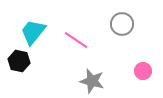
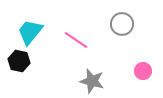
cyan trapezoid: moved 3 px left
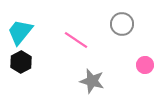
cyan trapezoid: moved 10 px left
black hexagon: moved 2 px right, 1 px down; rotated 20 degrees clockwise
pink circle: moved 2 px right, 6 px up
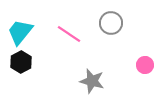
gray circle: moved 11 px left, 1 px up
pink line: moved 7 px left, 6 px up
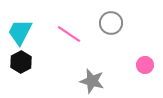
cyan trapezoid: rotated 12 degrees counterclockwise
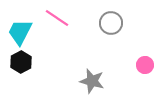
pink line: moved 12 px left, 16 px up
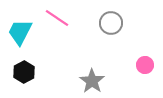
black hexagon: moved 3 px right, 10 px down
gray star: rotated 20 degrees clockwise
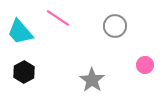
pink line: moved 1 px right
gray circle: moved 4 px right, 3 px down
cyan trapezoid: rotated 68 degrees counterclockwise
gray star: moved 1 px up
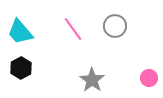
pink line: moved 15 px right, 11 px down; rotated 20 degrees clockwise
pink circle: moved 4 px right, 13 px down
black hexagon: moved 3 px left, 4 px up
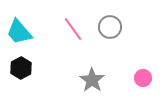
gray circle: moved 5 px left, 1 px down
cyan trapezoid: moved 1 px left
pink circle: moved 6 px left
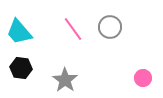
black hexagon: rotated 25 degrees counterclockwise
gray star: moved 27 px left
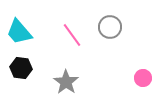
pink line: moved 1 px left, 6 px down
gray star: moved 1 px right, 2 px down
